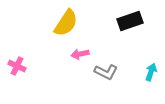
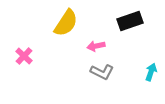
pink arrow: moved 16 px right, 8 px up
pink cross: moved 7 px right, 10 px up; rotated 18 degrees clockwise
gray L-shape: moved 4 px left
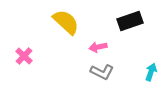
yellow semicircle: moved 1 px up; rotated 80 degrees counterclockwise
pink arrow: moved 2 px right, 1 px down
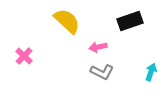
yellow semicircle: moved 1 px right, 1 px up
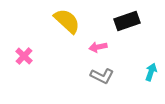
black rectangle: moved 3 px left
gray L-shape: moved 4 px down
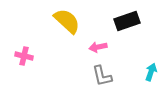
pink cross: rotated 30 degrees counterclockwise
gray L-shape: rotated 50 degrees clockwise
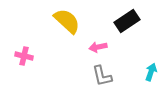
black rectangle: rotated 15 degrees counterclockwise
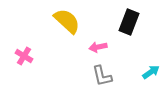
black rectangle: moved 2 px right, 1 px down; rotated 35 degrees counterclockwise
pink cross: rotated 18 degrees clockwise
cyan arrow: rotated 36 degrees clockwise
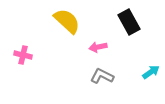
black rectangle: rotated 50 degrees counterclockwise
pink cross: moved 1 px left, 1 px up; rotated 18 degrees counterclockwise
gray L-shape: rotated 130 degrees clockwise
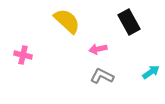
pink arrow: moved 2 px down
